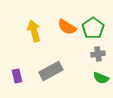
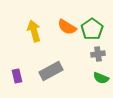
green pentagon: moved 1 px left, 1 px down
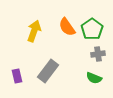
orange semicircle: rotated 24 degrees clockwise
yellow arrow: rotated 35 degrees clockwise
gray rectangle: moved 3 px left; rotated 25 degrees counterclockwise
green semicircle: moved 7 px left
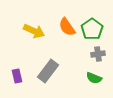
yellow arrow: rotated 95 degrees clockwise
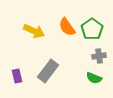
gray cross: moved 1 px right, 2 px down
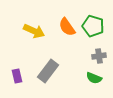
green pentagon: moved 1 px right, 3 px up; rotated 20 degrees counterclockwise
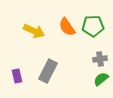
green pentagon: rotated 20 degrees counterclockwise
gray cross: moved 1 px right, 3 px down
gray rectangle: rotated 10 degrees counterclockwise
green semicircle: moved 7 px right, 1 px down; rotated 119 degrees clockwise
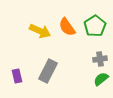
green pentagon: moved 2 px right; rotated 30 degrees counterclockwise
yellow arrow: moved 6 px right
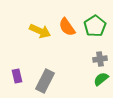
gray rectangle: moved 3 px left, 10 px down
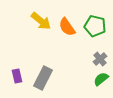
green pentagon: rotated 25 degrees counterclockwise
yellow arrow: moved 1 px right, 10 px up; rotated 15 degrees clockwise
gray cross: rotated 32 degrees counterclockwise
gray rectangle: moved 2 px left, 3 px up
